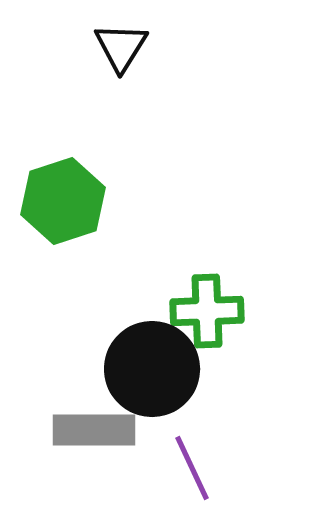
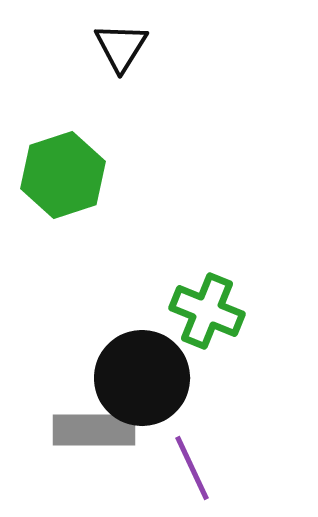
green hexagon: moved 26 px up
green cross: rotated 24 degrees clockwise
black circle: moved 10 px left, 9 px down
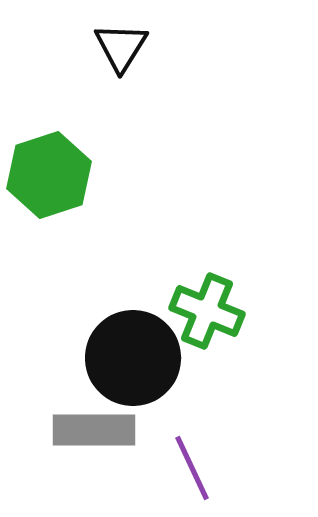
green hexagon: moved 14 px left
black circle: moved 9 px left, 20 px up
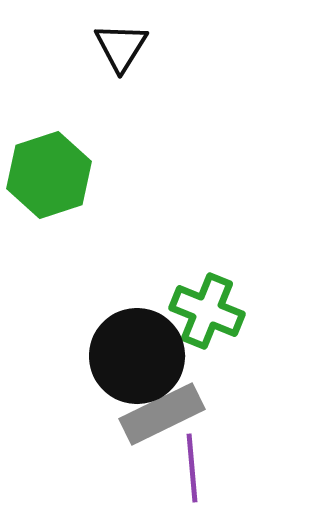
black circle: moved 4 px right, 2 px up
gray rectangle: moved 68 px right, 16 px up; rotated 26 degrees counterclockwise
purple line: rotated 20 degrees clockwise
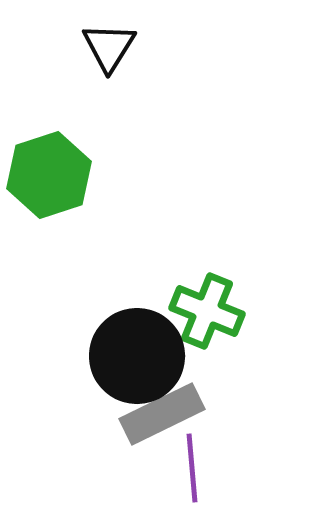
black triangle: moved 12 px left
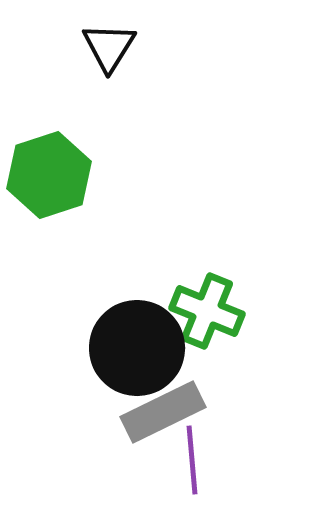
black circle: moved 8 px up
gray rectangle: moved 1 px right, 2 px up
purple line: moved 8 px up
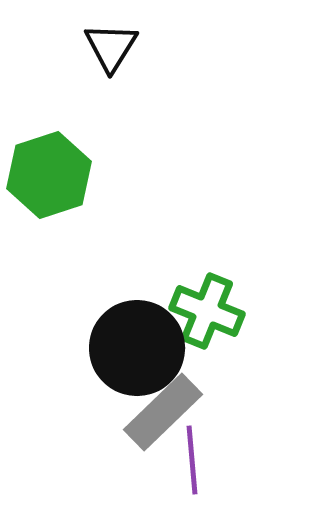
black triangle: moved 2 px right
gray rectangle: rotated 18 degrees counterclockwise
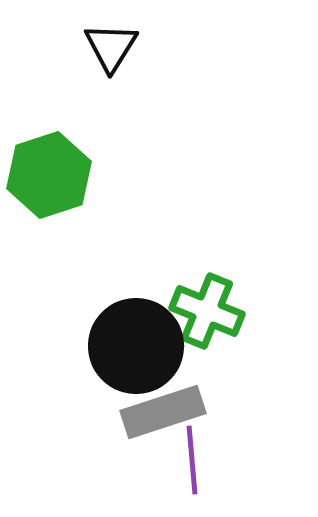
black circle: moved 1 px left, 2 px up
gray rectangle: rotated 26 degrees clockwise
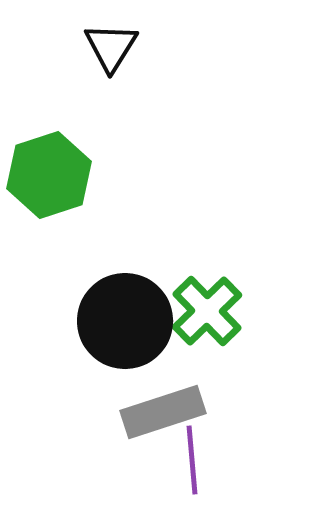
green cross: rotated 24 degrees clockwise
black circle: moved 11 px left, 25 px up
